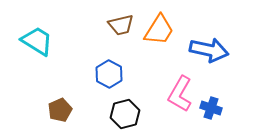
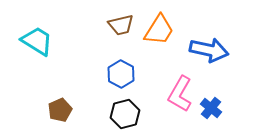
blue hexagon: moved 12 px right
blue cross: rotated 20 degrees clockwise
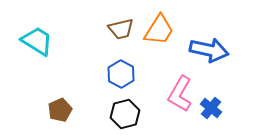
brown trapezoid: moved 4 px down
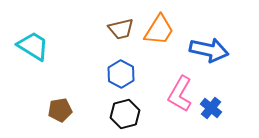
cyan trapezoid: moved 4 px left, 5 px down
brown pentagon: rotated 15 degrees clockwise
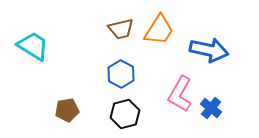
brown pentagon: moved 7 px right
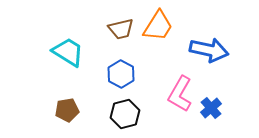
orange trapezoid: moved 1 px left, 4 px up
cyan trapezoid: moved 35 px right, 6 px down
blue cross: rotated 10 degrees clockwise
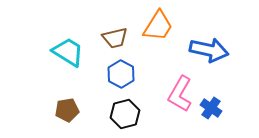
brown trapezoid: moved 6 px left, 9 px down
blue cross: rotated 15 degrees counterclockwise
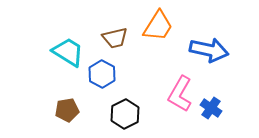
blue hexagon: moved 19 px left
black hexagon: rotated 12 degrees counterclockwise
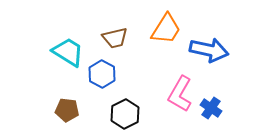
orange trapezoid: moved 8 px right, 3 px down
brown pentagon: rotated 15 degrees clockwise
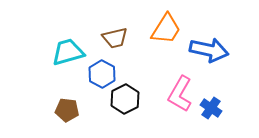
cyan trapezoid: rotated 48 degrees counterclockwise
black hexagon: moved 15 px up
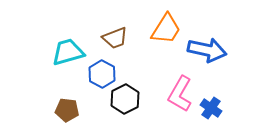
brown trapezoid: rotated 8 degrees counterclockwise
blue arrow: moved 2 px left
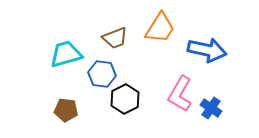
orange trapezoid: moved 6 px left, 1 px up
cyan trapezoid: moved 2 px left, 2 px down
blue hexagon: rotated 20 degrees counterclockwise
brown pentagon: moved 1 px left
